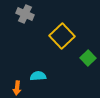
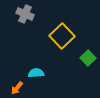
cyan semicircle: moved 2 px left, 3 px up
orange arrow: rotated 32 degrees clockwise
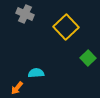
yellow square: moved 4 px right, 9 px up
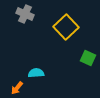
green square: rotated 21 degrees counterclockwise
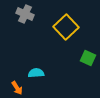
orange arrow: rotated 72 degrees counterclockwise
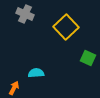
orange arrow: moved 3 px left; rotated 120 degrees counterclockwise
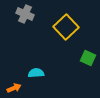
orange arrow: rotated 40 degrees clockwise
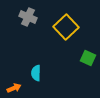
gray cross: moved 3 px right, 3 px down
cyan semicircle: rotated 84 degrees counterclockwise
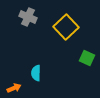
green square: moved 1 px left
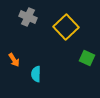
cyan semicircle: moved 1 px down
orange arrow: moved 28 px up; rotated 80 degrees clockwise
